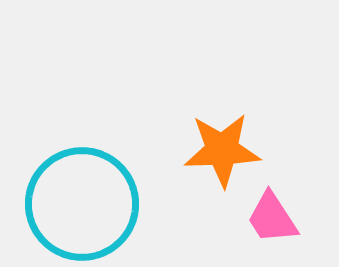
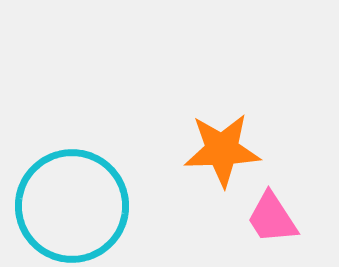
cyan circle: moved 10 px left, 2 px down
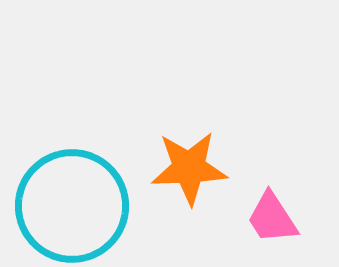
orange star: moved 33 px left, 18 px down
